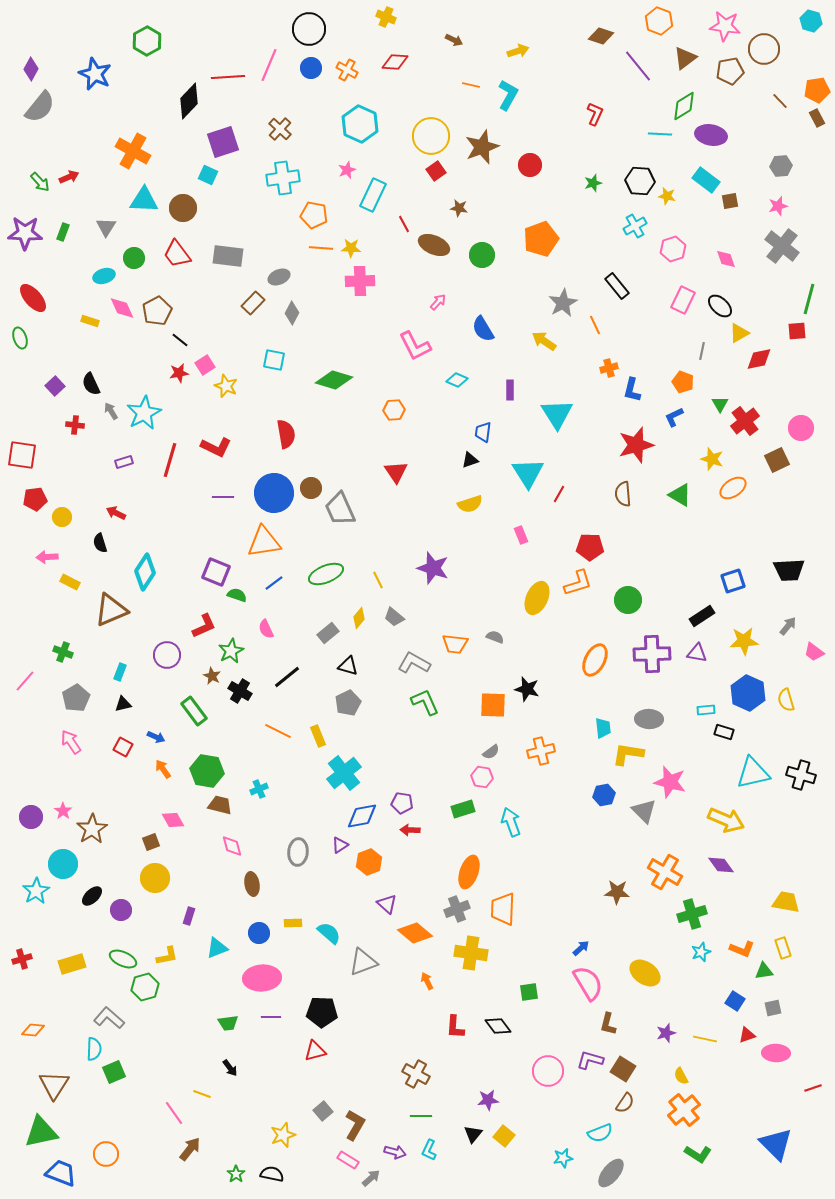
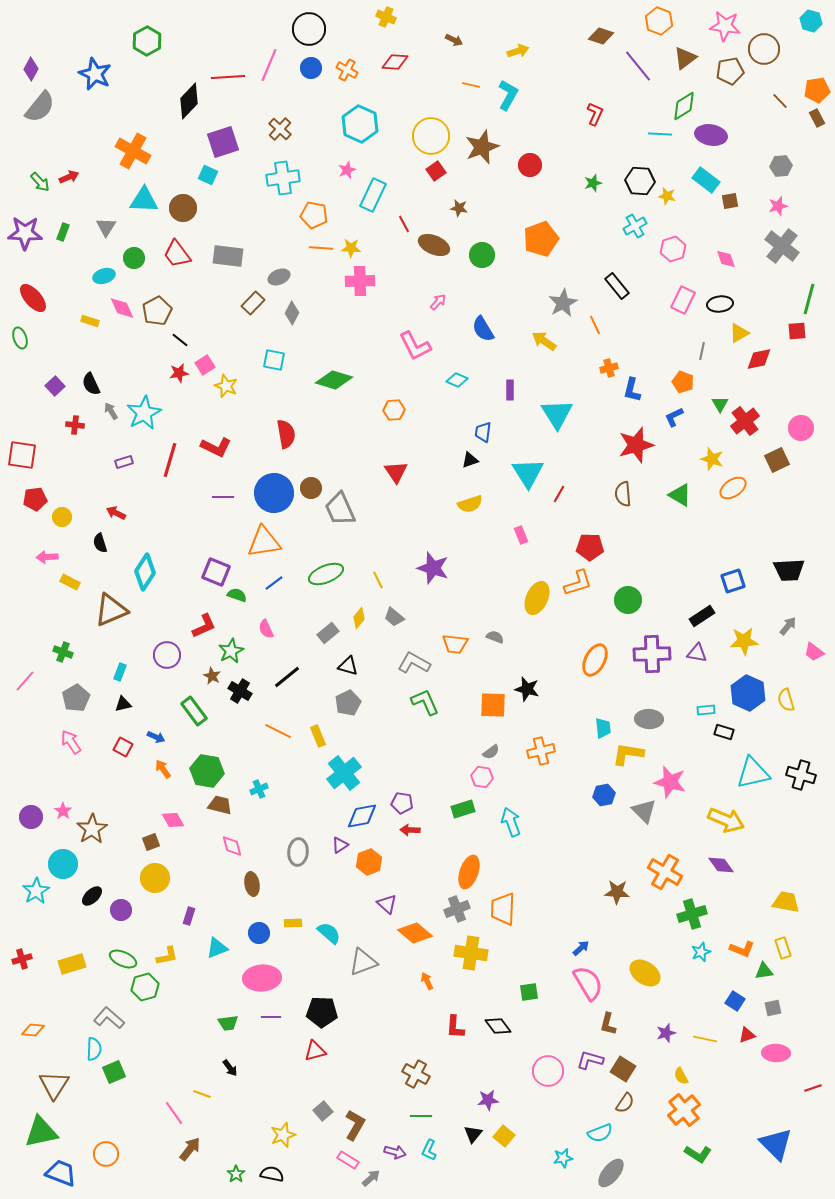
black ellipse at (720, 306): moved 2 px up; rotated 50 degrees counterclockwise
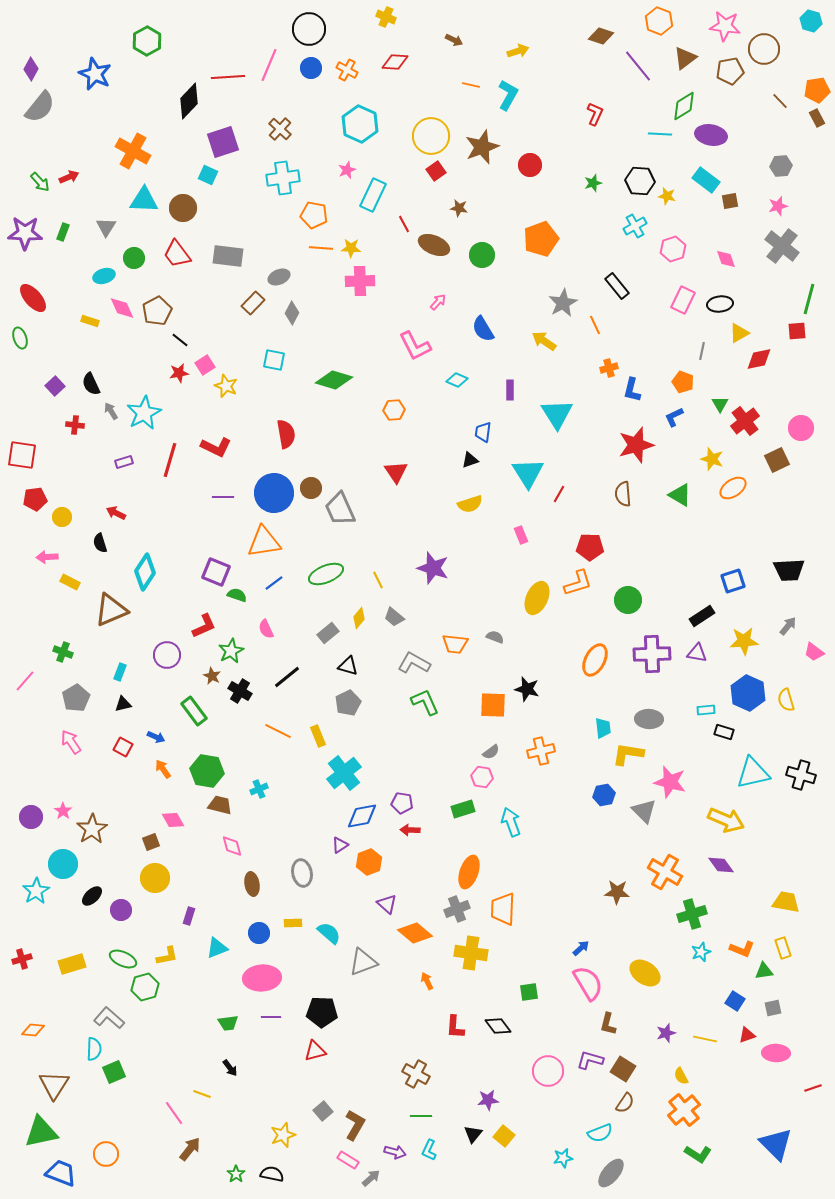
gray ellipse at (298, 852): moved 4 px right, 21 px down; rotated 16 degrees counterclockwise
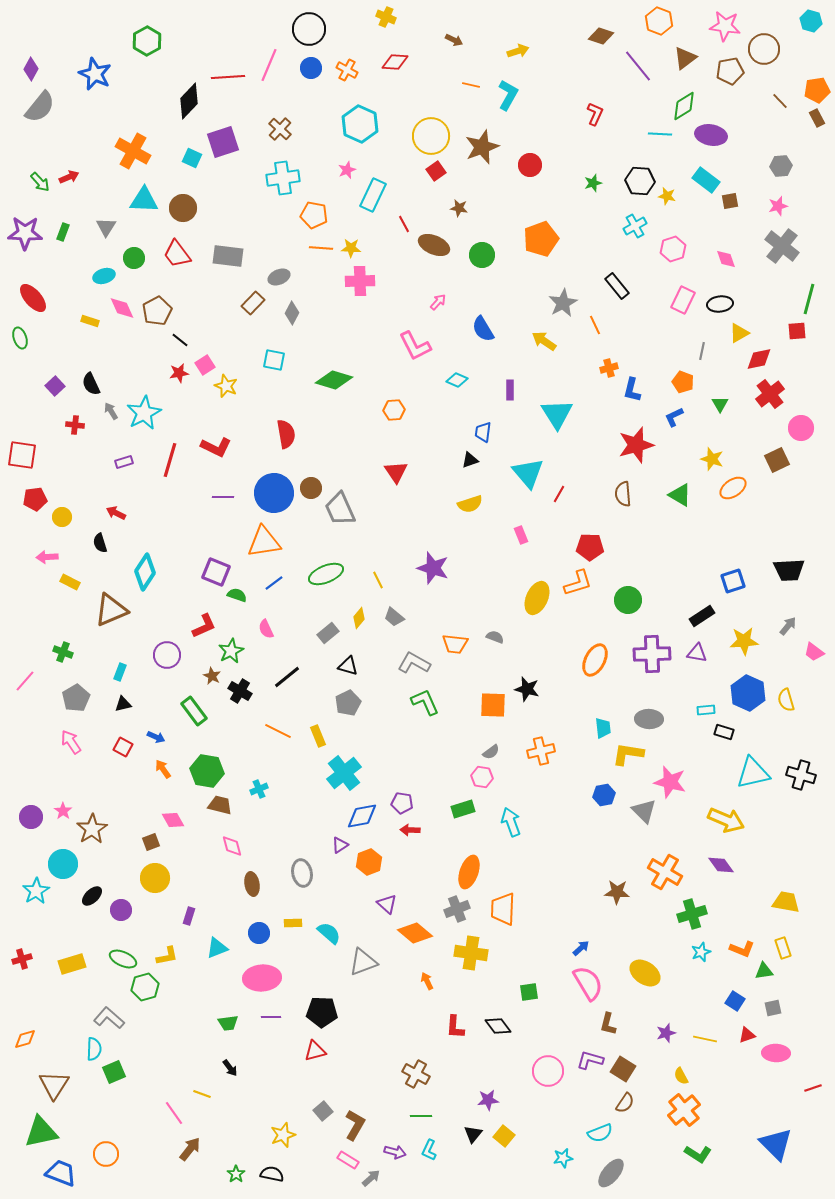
cyan square at (208, 175): moved 16 px left, 17 px up
red cross at (745, 421): moved 25 px right, 27 px up
cyan triangle at (528, 473): rotated 8 degrees counterclockwise
orange diamond at (33, 1030): moved 8 px left, 9 px down; rotated 20 degrees counterclockwise
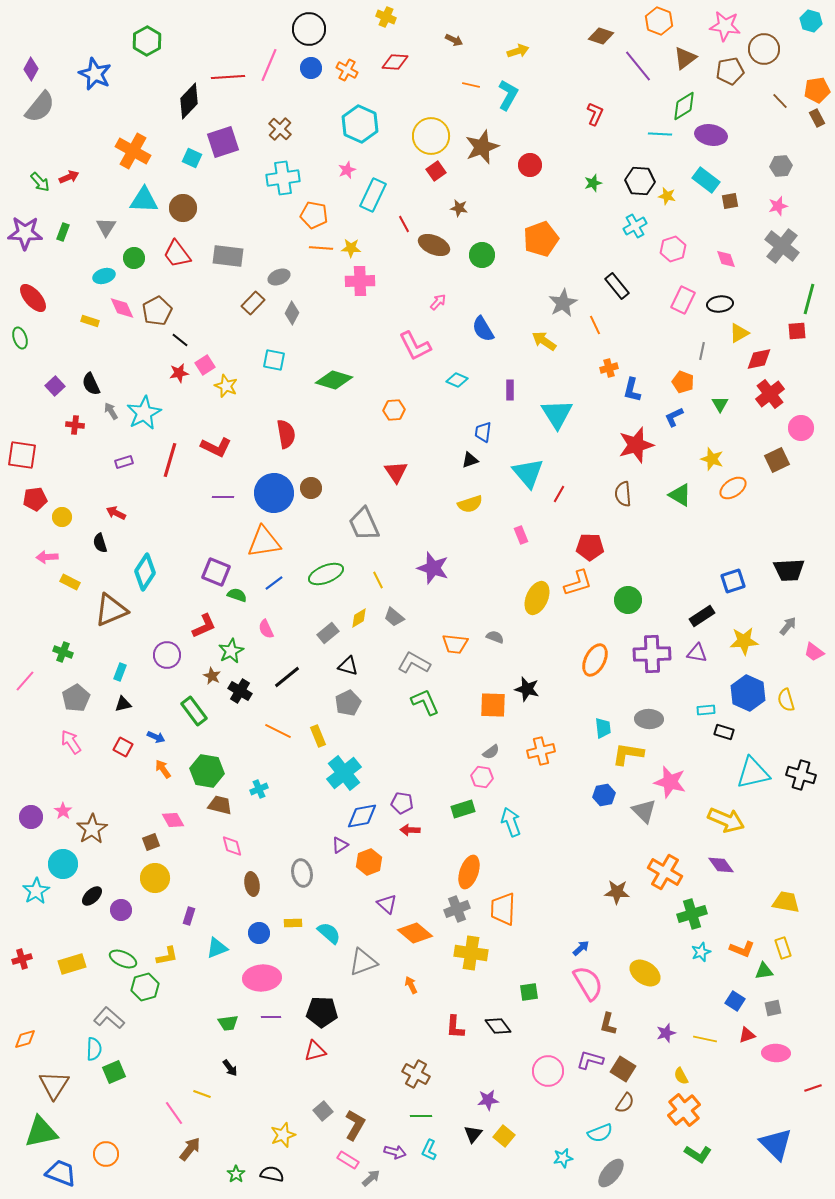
gray trapezoid at (340, 509): moved 24 px right, 15 px down
yellow diamond at (359, 618): rotated 20 degrees clockwise
orange arrow at (427, 981): moved 16 px left, 4 px down
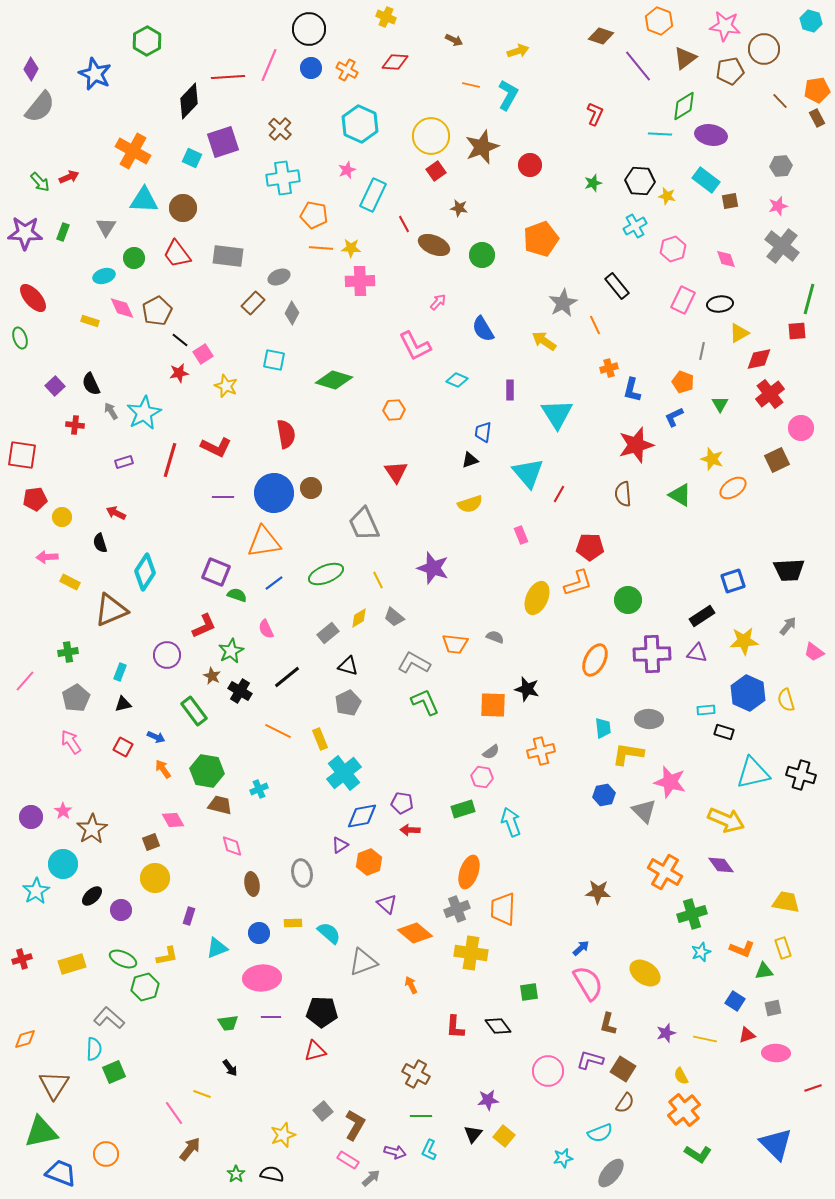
pink square at (205, 365): moved 2 px left, 11 px up
green cross at (63, 652): moved 5 px right; rotated 30 degrees counterclockwise
yellow rectangle at (318, 736): moved 2 px right, 3 px down
brown star at (617, 892): moved 19 px left
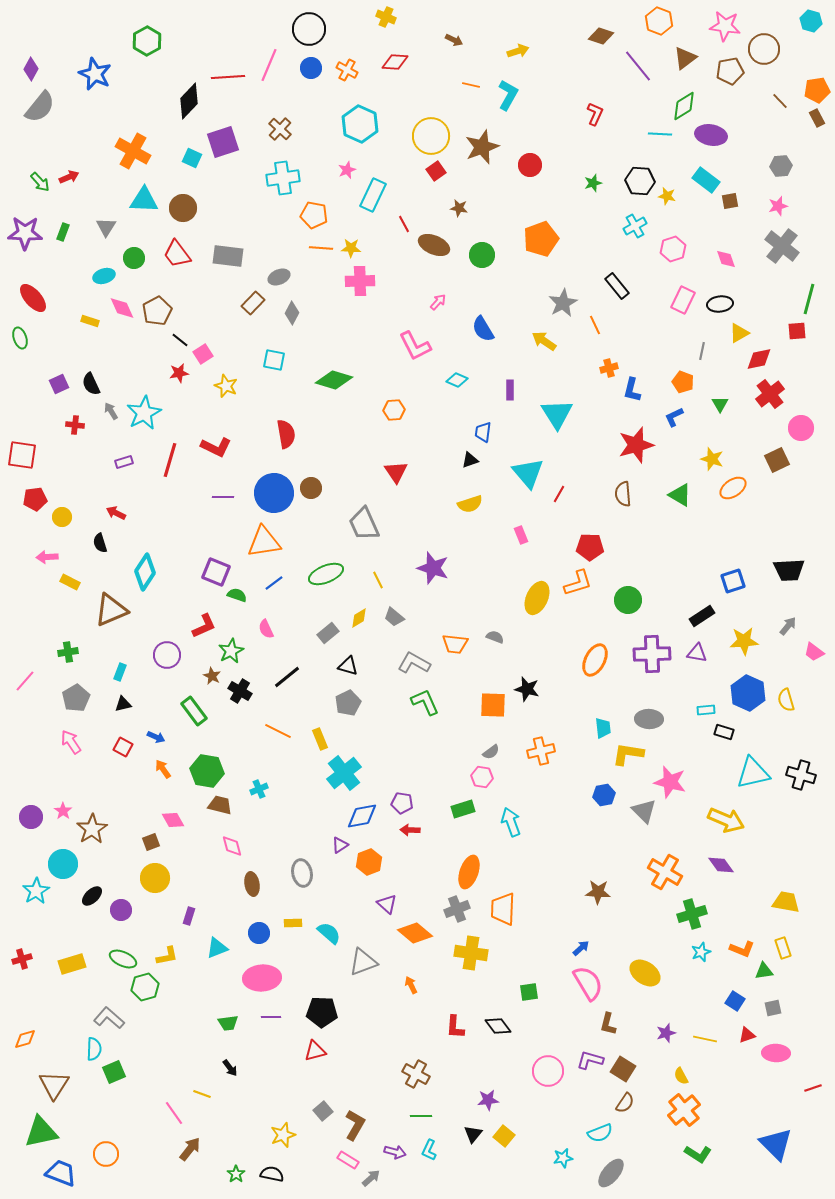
purple square at (55, 386): moved 4 px right, 2 px up; rotated 18 degrees clockwise
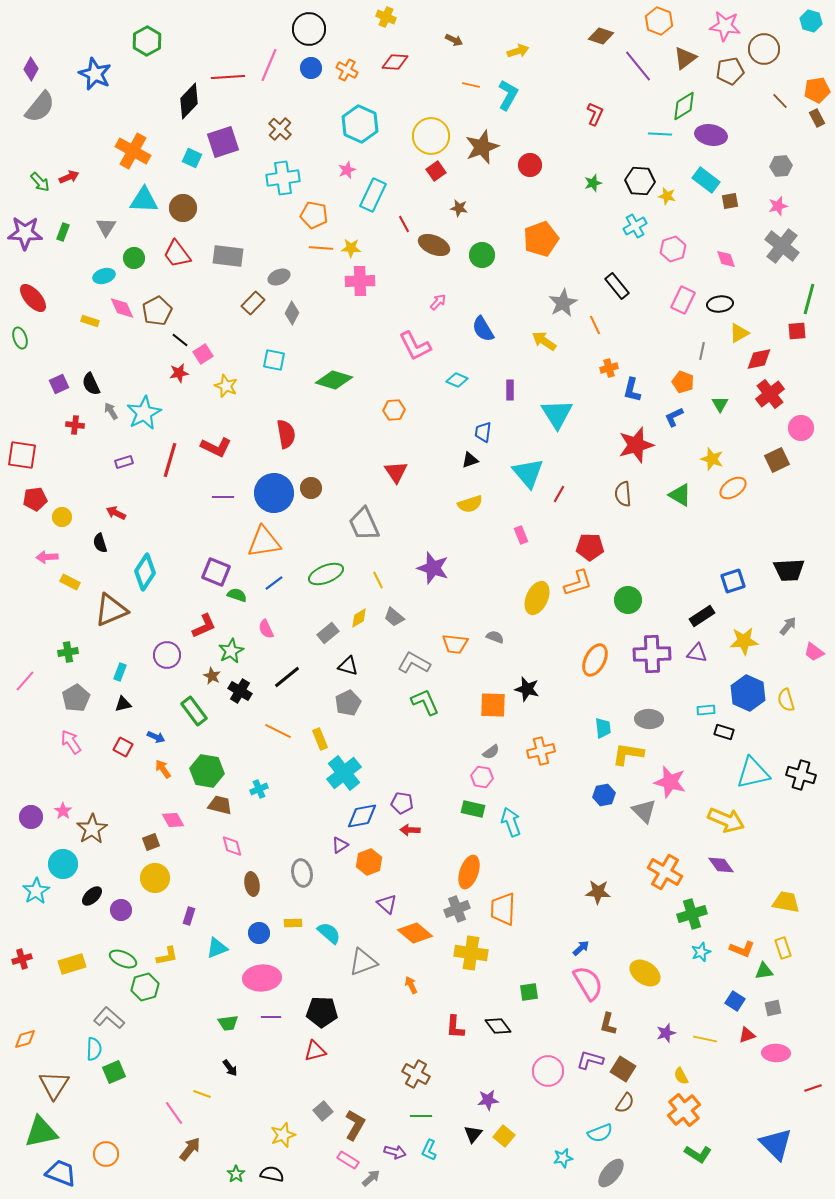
green rectangle at (463, 809): moved 10 px right; rotated 30 degrees clockwise
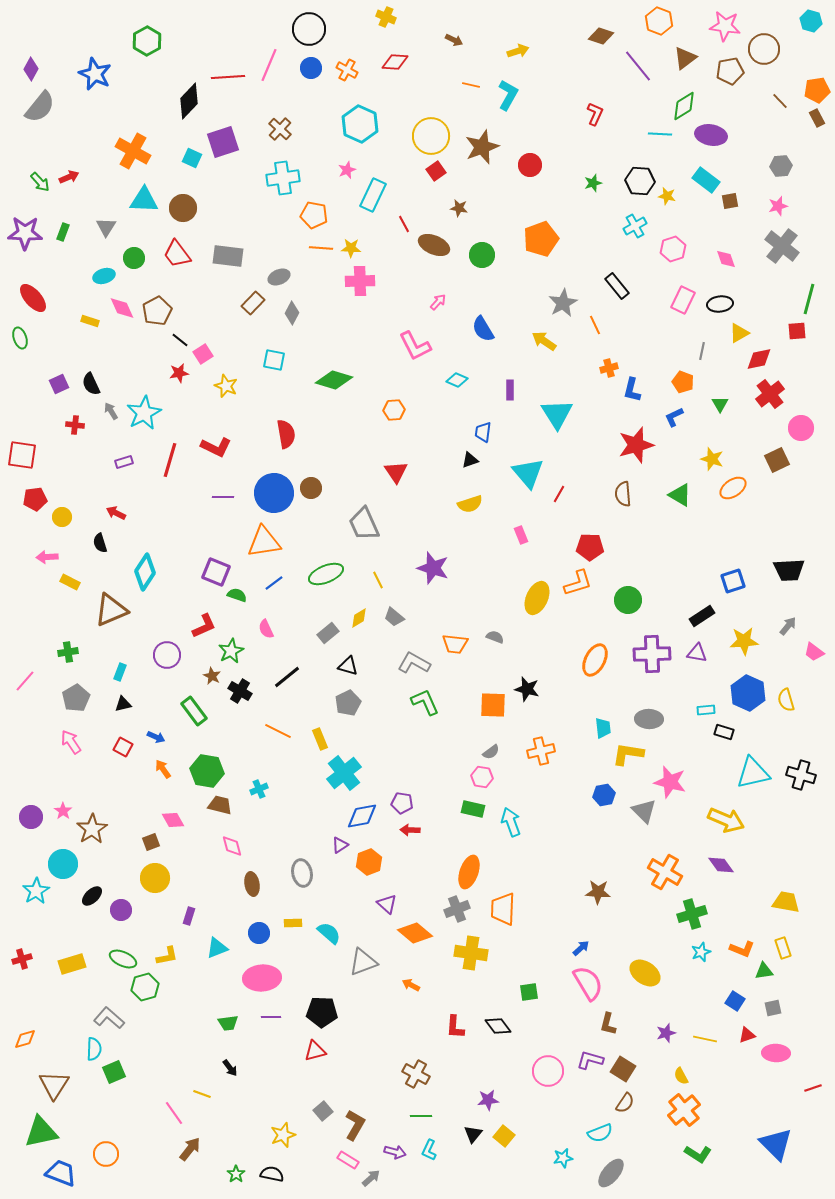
orange arrow at (411, 985): rotated 36 degrees counterclockwise
